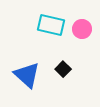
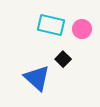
black square: moved 10 px up
blue triangle: moved 10 px right, 3 px down
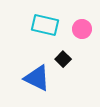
cyan rectangle: moved 6 px left
blue triangle: rotated 16 degrees counterclockwise
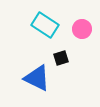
cyan rectangle: rotated 20 degrees clockwise
black square: moved 2 px left, 1 px up; rotated 28 degrees clockwise
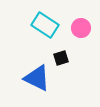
pink circle: moved 1 px left, 1 px up
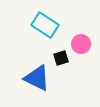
pink circle: moved 16 px down
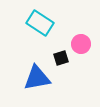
cyan rectangle: moved 5 px left, 2 px up
blue triangle: rotated 36 degrees counterclockwise
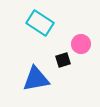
black square: moved 2 px right, 2 px down
blue triangle: moved 1 px left, 1 px down
